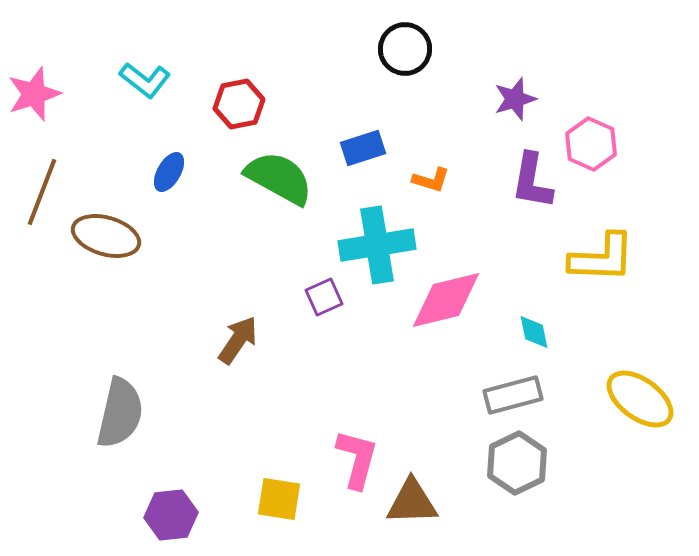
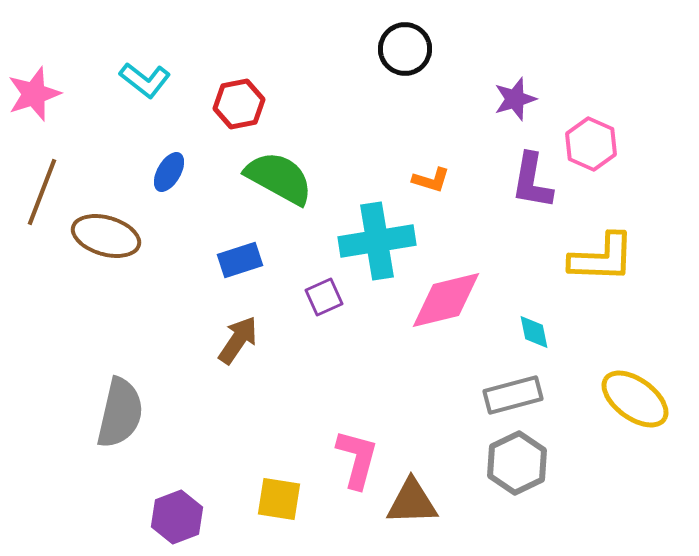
blue rectangle: moved 123 px left, 112 px down
cyan cross: moved 4 px up
yellow ellipse: moved 5 px left
purple hexagon: moved 6 px right, 2 px down; rotated 15 degrees counterclockwise
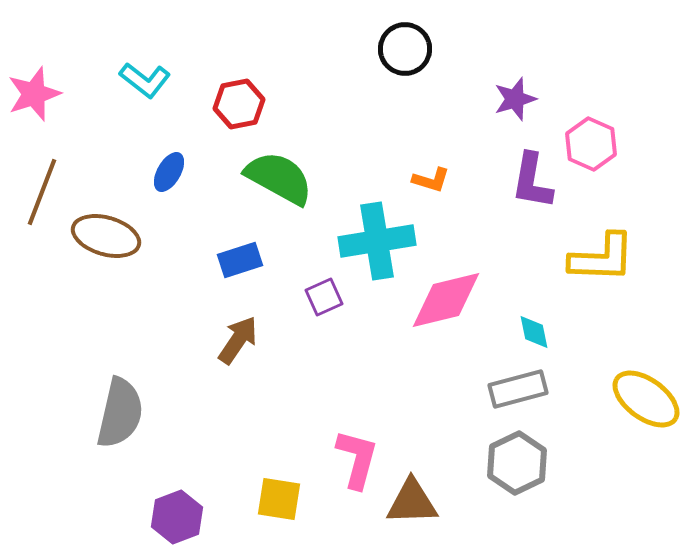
gray rectangle: moved 5 px right, 6 px up
yellow ellipse: moved 11 px right
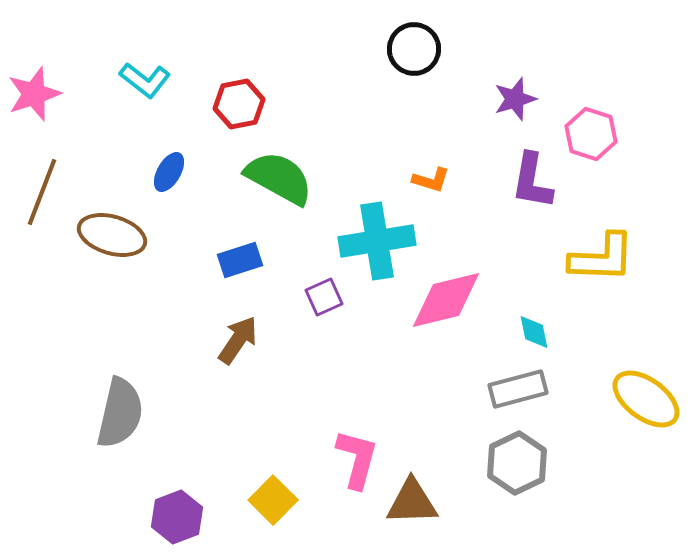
black circle: moved 9 px right
pink hexagon: moved 10 px up; rotated 6 degrees counterclockwise
brown ellipse: moved 6 px right, 1 px up
yellow square: moved 6 px left, 1 px down; rotated 36 degrees clockwise
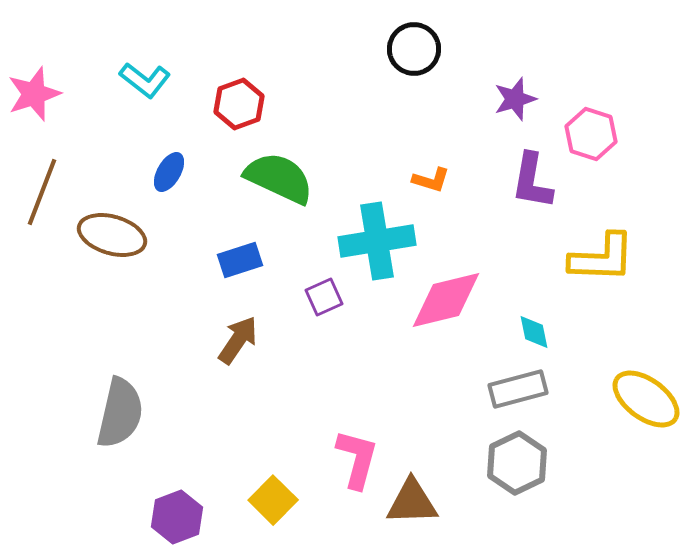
red hexagon: rotated 9 degrees counterclockwise
green semicircle: rotated 4 degrees counterclockwise
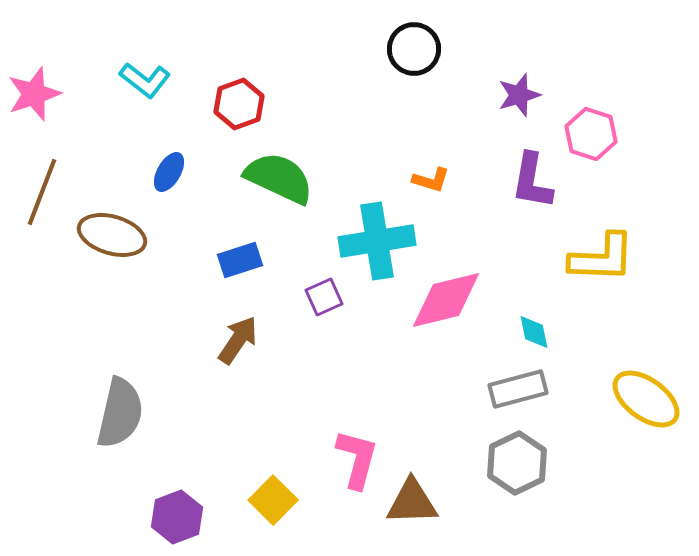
purple star: moved 4 px right, 4 px up
